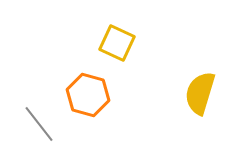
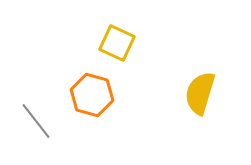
orange hexagon: moved 4 px right
gray line: moved 3 px left, 3 px up
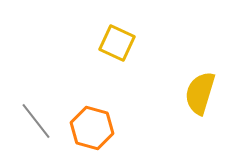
orange hexagon: moved 33 px down
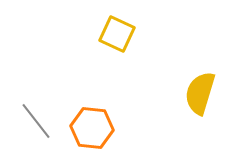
yellow square: moved 9 px up
orange hexagon: rotated 9 degrees counterclockwise
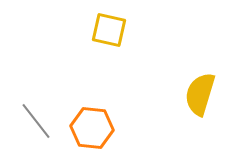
yellow square: moved 8 px left, 4 px up; rotated 12 degrees counterclockwise
yellow semicircle: moved 1 px down
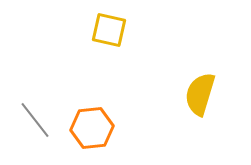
gray line: moved 1 px left, 1 px up
orange hexagon: rotated 12 degrees counterclockwise
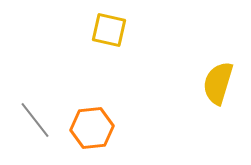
yellow semicircle: moved 18 px right, 11 px up
